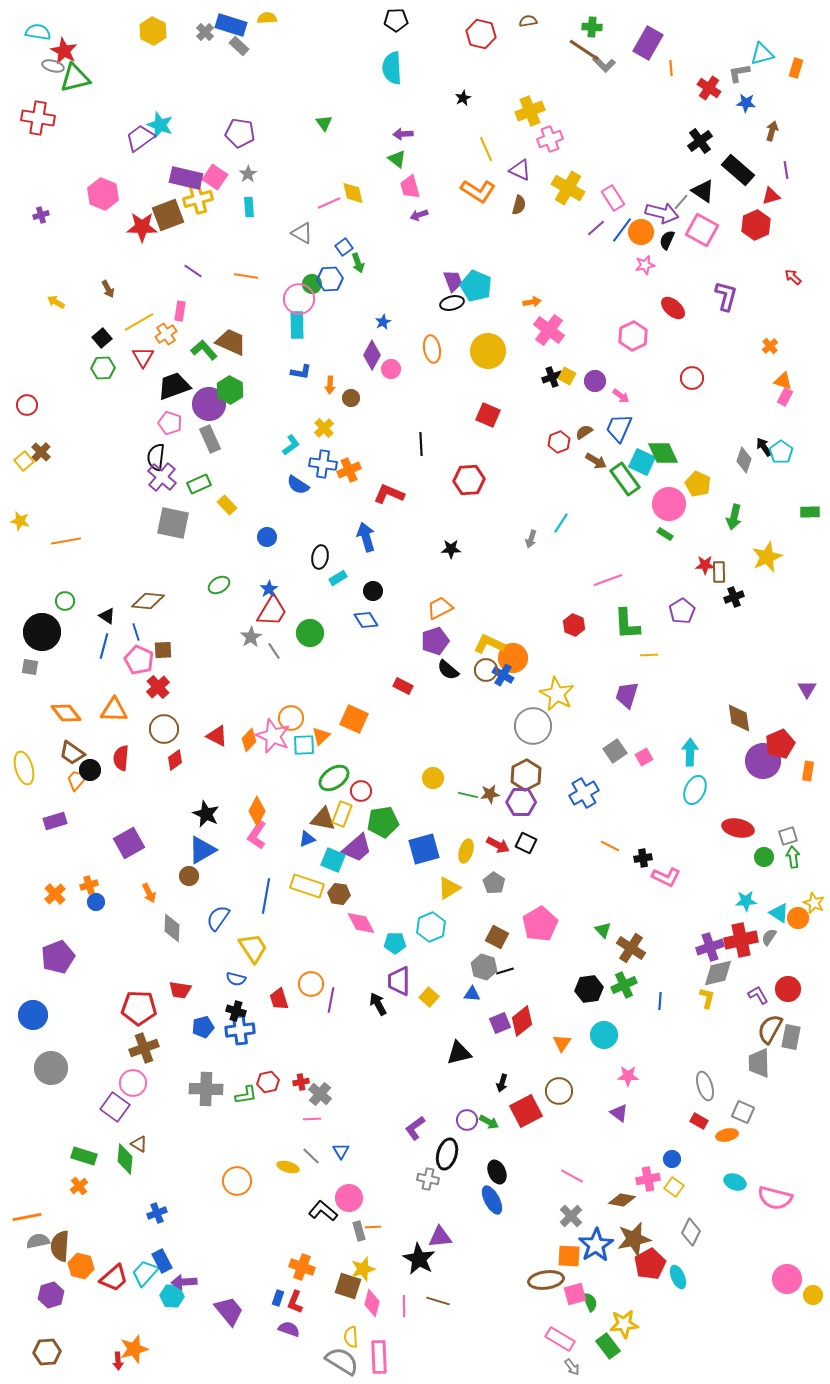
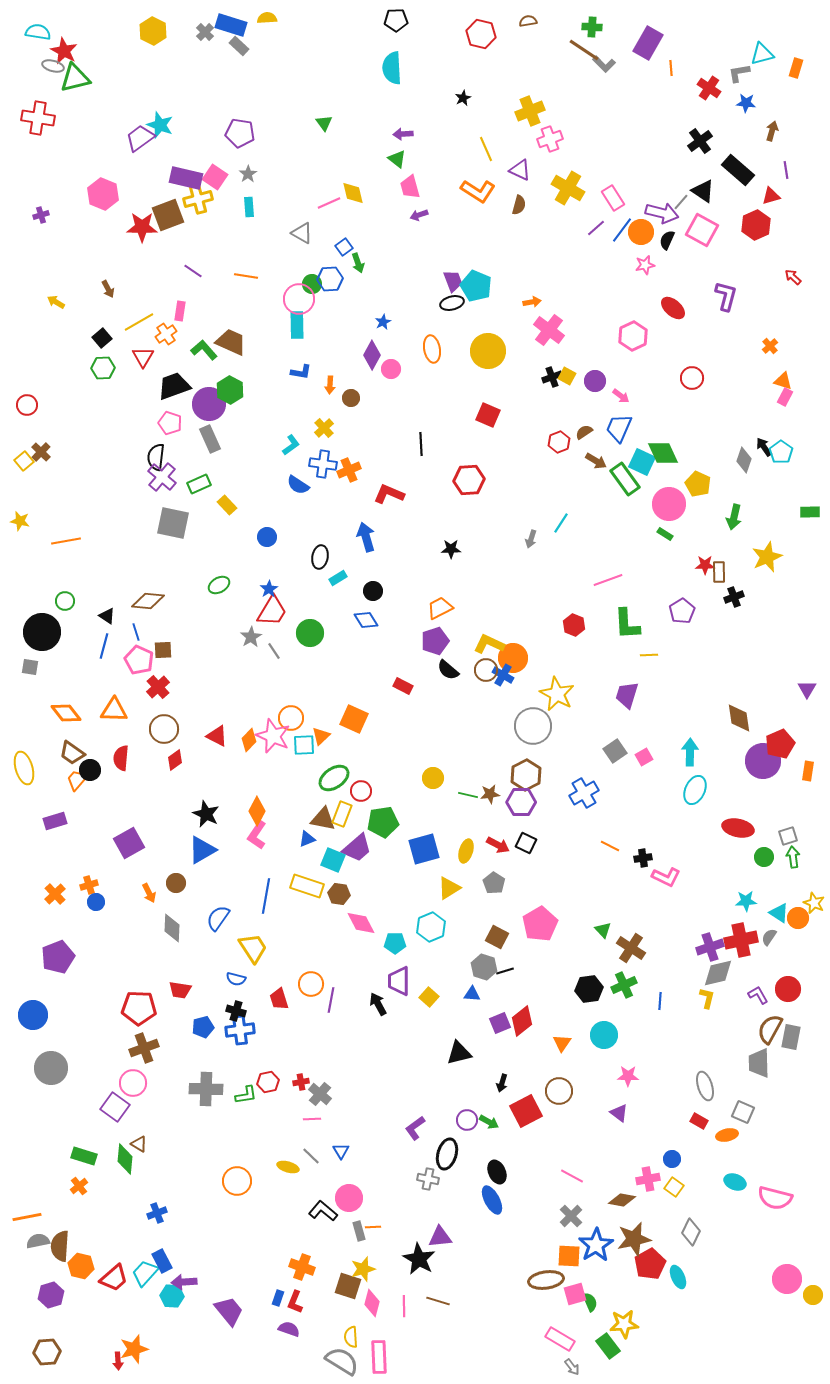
brown circle at (189, 876): moved 13 px left, 7 px down
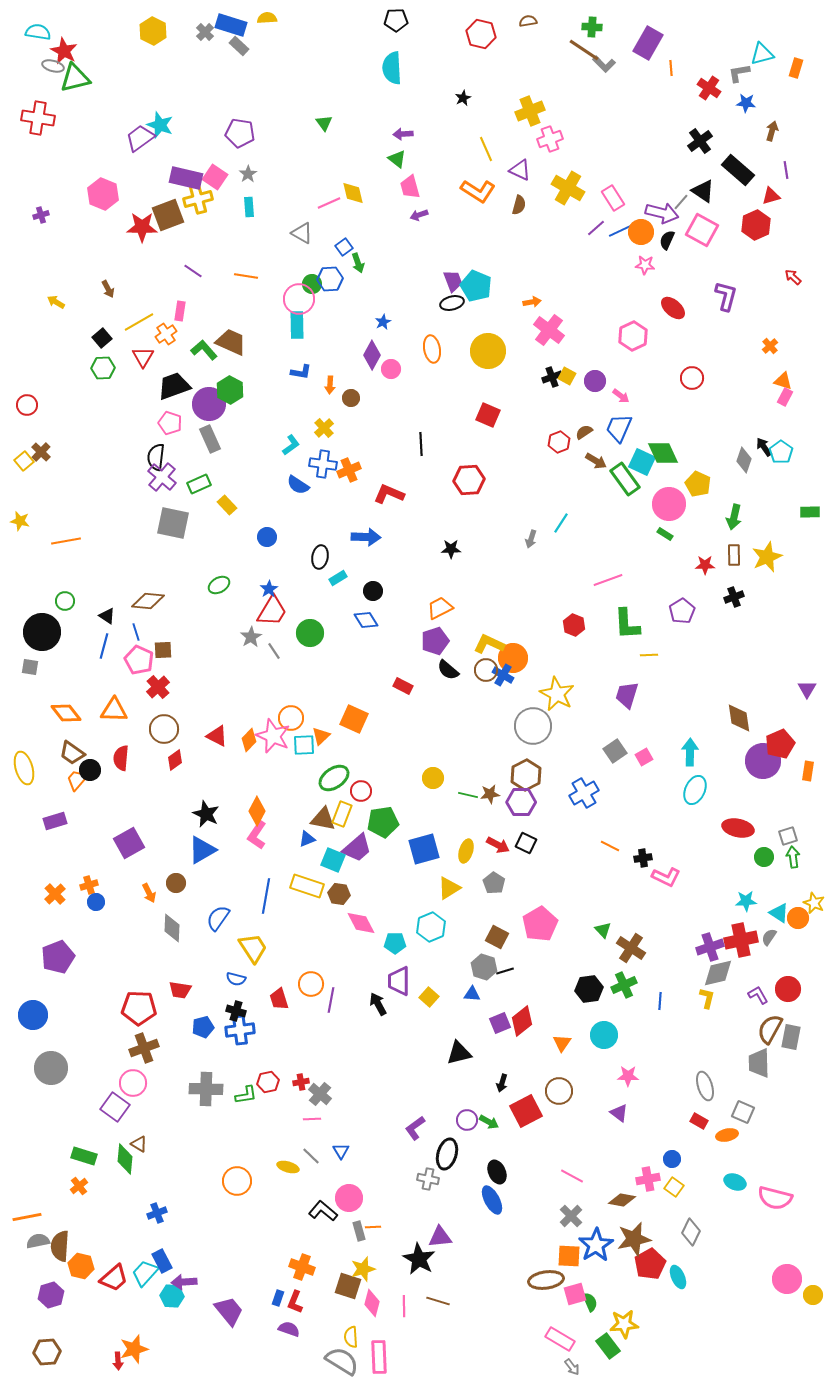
blue line at (622, 230): rotated 28 degrees clockwise
pink star at (645, 265): rotated 18 degrees clockwise
blue arrow at (366, 537): rotated 108 degrees clockwise
brown rectangle at (719, 572): moved 15 px right, 17 px up
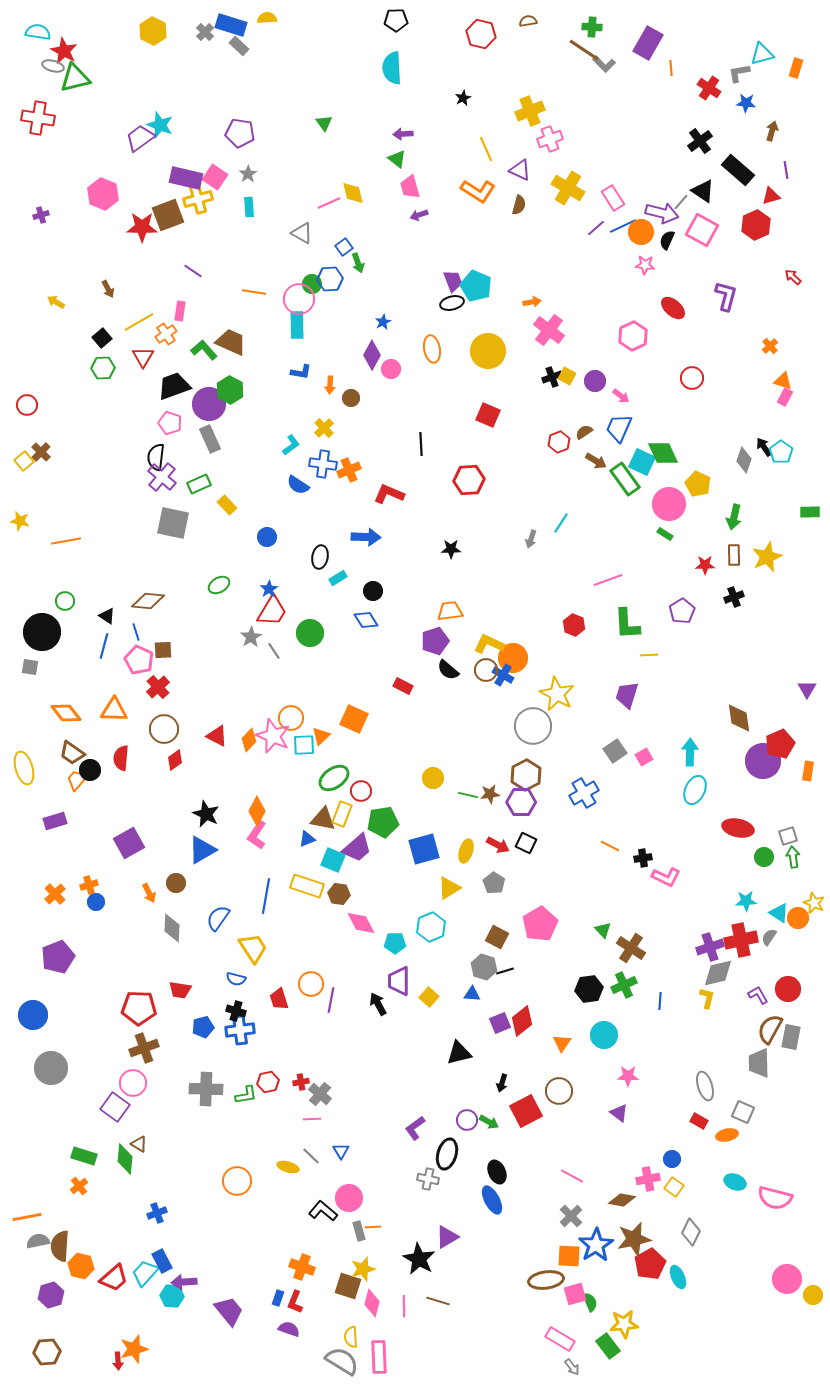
blue line at (622, 230): moved 1 px right, 4 px up
orange line at (246, 276): moved 8 px right, 16 px down
orange trapezoid at (440, 608): moved 10 px right, 3 px down; rotated 20 degrees clockwise
purple triangle at (440, 1237): moved 7 px right; rotated 25 degrees counterclockwise
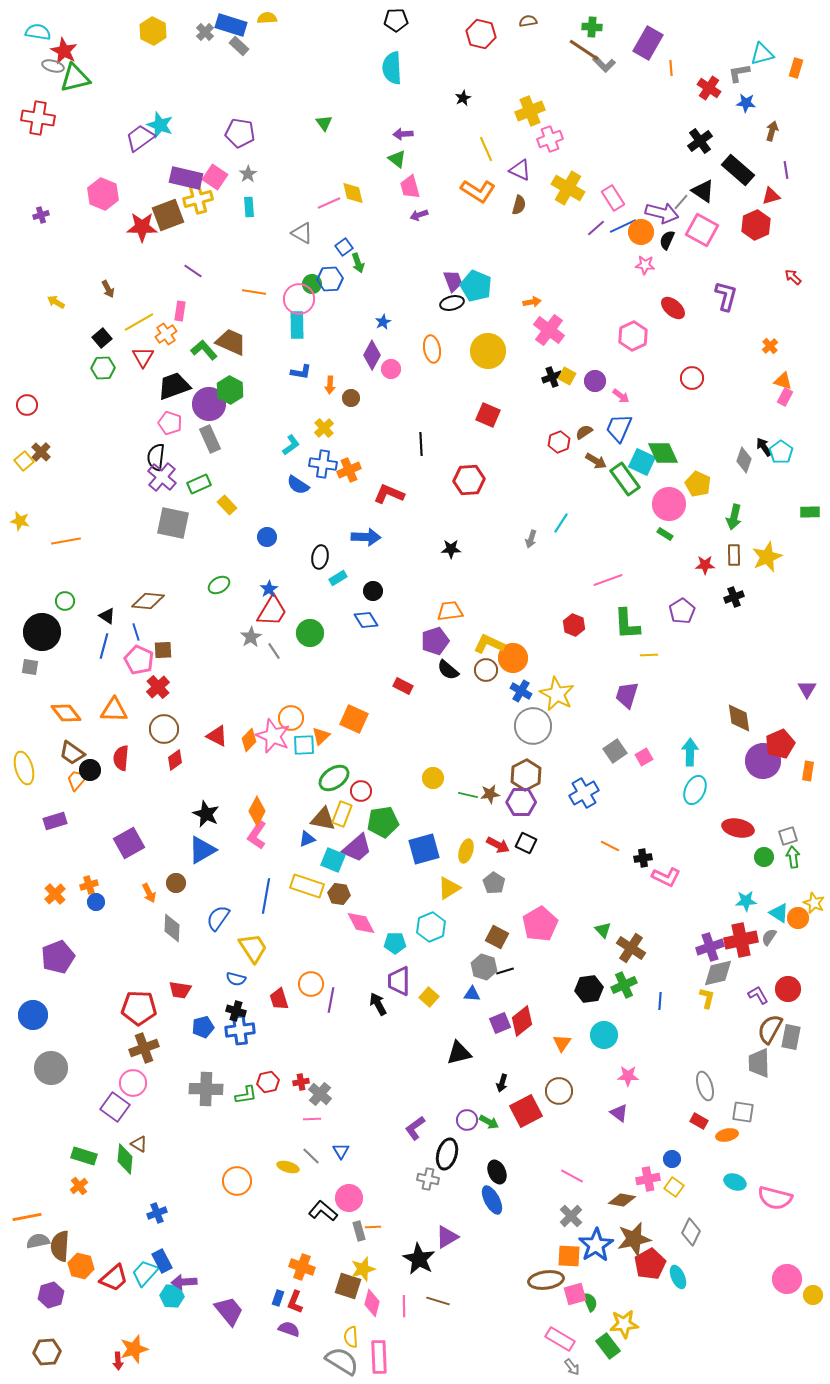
blue cross at (503, 675): moved 18 px right, 16 px down
gray square at (743, 1112): rotated 15 degrees counterclockwise
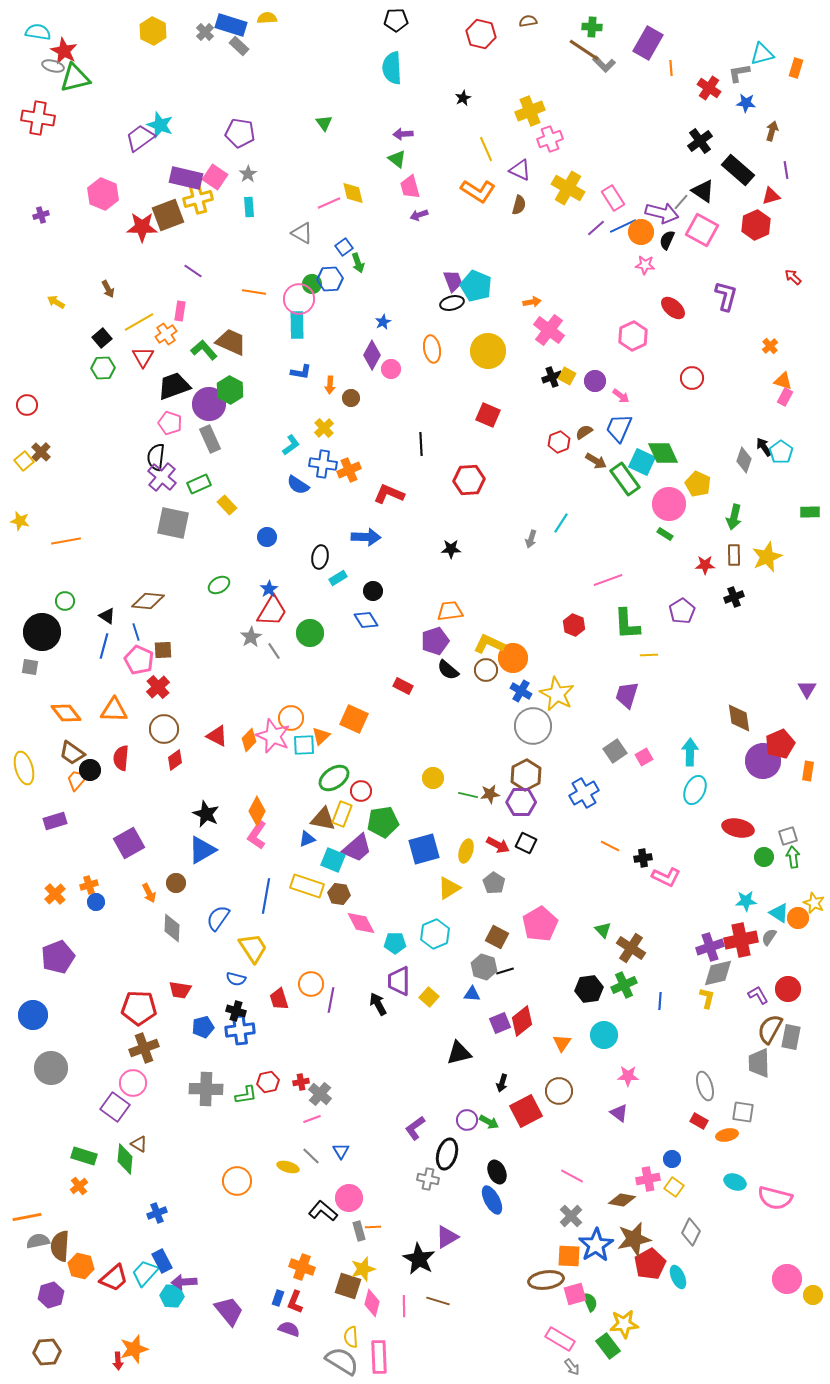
cyan hexagon at (431, 927): moved 4 px right, 7 px down
pink line at (312, 1119): rotated 18 degrees counterclockwise
